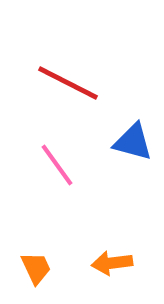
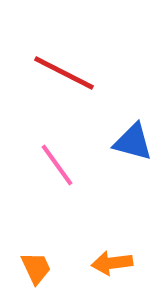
red line: moved 4 px left, 10 px up
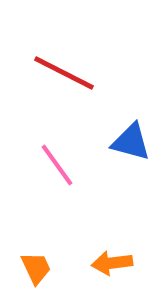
blue triangle: moved 2 px left
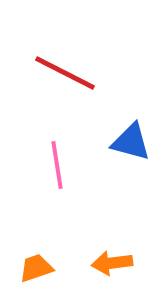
red line: moved 1 px right
pink line: rotated 27 degrees clockwise
orange trapezoid: rotated 84 degrees counterclockwise
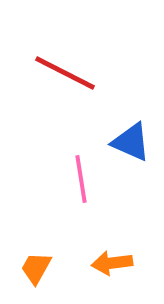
blue triangle: rotated 9 degrees clockwise
pink line: moved 24 px right, 14 px down
orange trapezoid: rotated 42 degrees counterclockwise
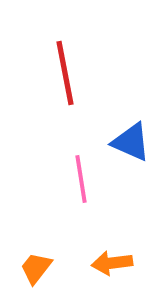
red line: rotated 52 degrees clockwise
orange trapezoid: rotated 9 degrees clockwise
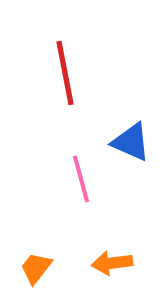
pink line: rotated 6 degrees counterclockwise
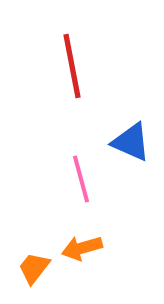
red line: moved 7 px right, 7 px up
orange arrow: moved 30 px left, 15 px up; rotated 9 degrees counterclockwise
orange trapezoid: moved 2 px left
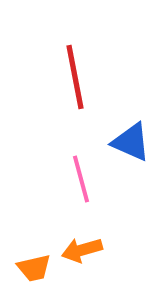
red line: moved 3 px right, 11 px down
orange arrow: moved 2 px down
orange trapezoid: rotated 141 degrees counterclockwise
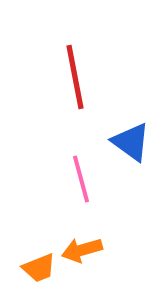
blue triangle: rotated 12 degrees clockwise
orange trapezoid: moved 5 px right; rotated 9 degrees counterclockwise
